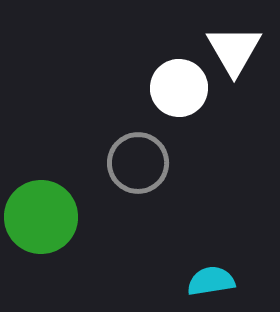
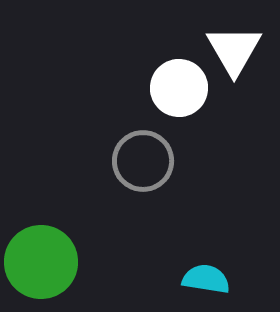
gray circle: moved 5 px right, 2 px up
green circle: moved 45 px down
cyan semicircle: moved 5 px left, 2 px up; rotated 18 degrees clockwise
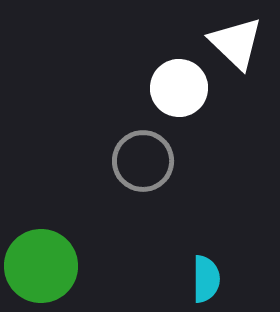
white triangle: moved 2 px right, 7 px up; rotated 16 degrees counterclockwise
green circle: moved 4 px down
cyan semicircle: rotated 81 degrees clockwise
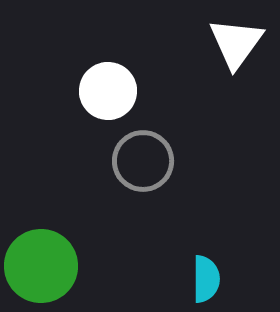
white triangle: rotated 22 degrees clockwise
white circle: moved 71 px left, 3 px down
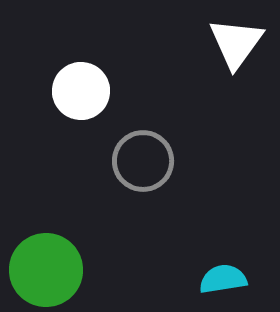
white circle: moved 27 px left
green circle: moved 5 px right, 4 px down
cyan semicircle: moved 17 px right; rotated 99 degrees counterclockwise
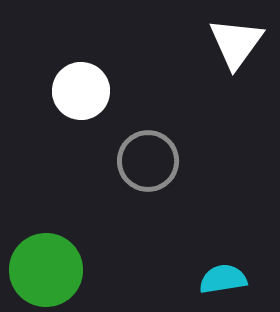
gray circle: moved 5 px right
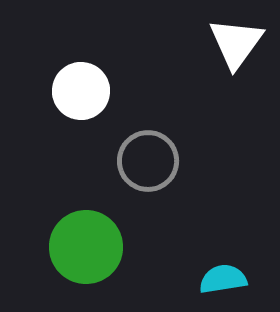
green circle: moved 40 px right, 23 px up
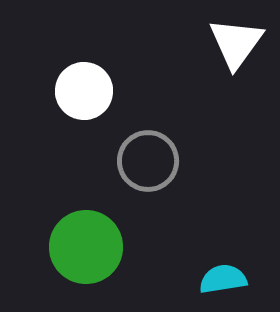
white circle: moved 3 px right
